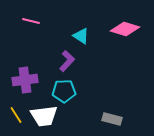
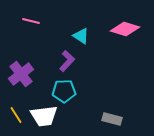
purple cross: moved 4 px left, 6 px up; rotated 30 degrees counterclockwise
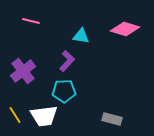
cyan triangle: rotated 24 degrees counterclockwise
purple cross: moved 2 px right, 3 px up
yellow line: moved 1 px left
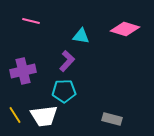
purple cross: rotated 25 degrees clockwise
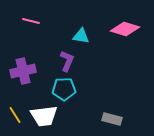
purple L-shape: rotated 20 degrees counterclockwise
cyan pentagon: moved 2 px up
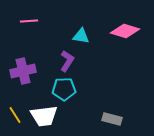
pink line: moved 2 px left; rotated 18 degrees counterclockwise
pink diamond: moved 2 px down
purple L-shape: rotated 10 degrees clockwise
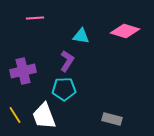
pink line: moved 6 px right, 3 px up
white trapezoid: rotated 76 degrees clockwise
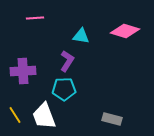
purple cross: rotated 10 degrees clockwise
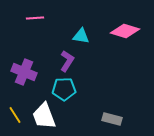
purple cross: moved 1 px right, 1 px down; rotated 25 degrees clockwise
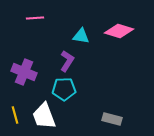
pink diamond: moved 6 px left
yellow line: rotated 18 degrees clockwise
